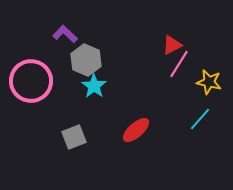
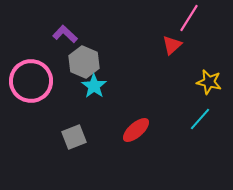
red triangle: rotated 15 degrees counterclockwise
gray hexagon: moved 2 px left, 2 px down
pink line: moved 10 px right, 46 px up
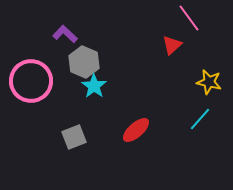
pink line: rotated 68 degrees counterclockwise
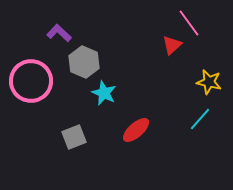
pink line: moved 5 px down
purple L-shape: moved 6 px left, 1 px up
cyan star: moved 10 px right, 7 px down; rotated 10 degrees counterclockwise
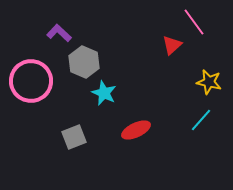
pink line: moved 5 px right, 1 px up
cyan line: moved 1 px right, 1 px down
red ellipse: rotated 16 degrees clockwise
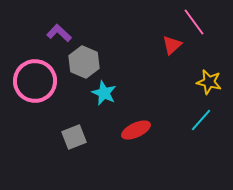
pink circle: moved 4 px right
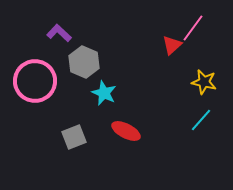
pink line: moved 1 px left, 6 px down; rotated 72 degrees clockwise
yellow star: moved 5 px left
red ellipse: moved 10 px left, 1 px down; rotated 52 degrees clockwise
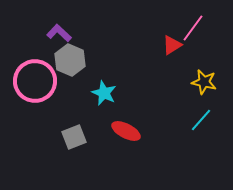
red triangle: rotated 10 degrees clockwise
gray hexagon: moved 14 px left, 2 px up
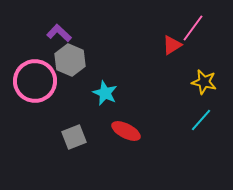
cyan star: moved 1 px right
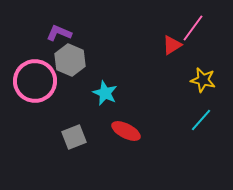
purple L-shape: rotated 20 degrees counterclockwise
yellow star: moved 1 px left, 2 px up
